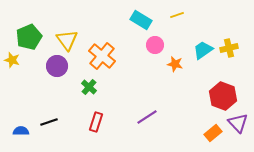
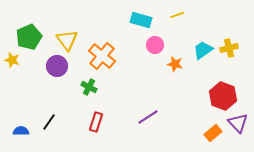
cyan rectangle: rotated 15 degrees counterclockwise
green cross: rotated 14 degrees counterclockwise
purple line: moved 1 px right
black line: rotated 36 degrees counterclockwise
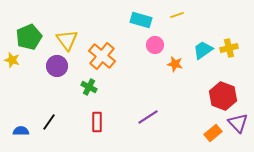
red rectangle: moved 1 px right; rotated 18 degrees counterclockwise
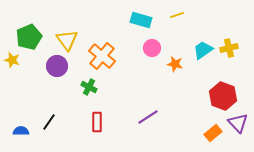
pink circle: moved 3 px left, 3 px down
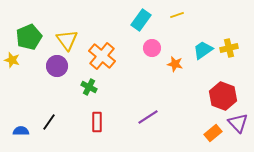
cyan rectangle: rotated 70 degrees counterclockwise
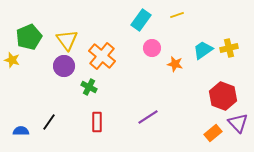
purple circle: moved 7 px right
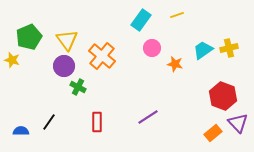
green cross: moved 11 px left
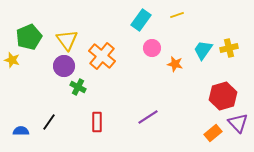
cyan trapezoid: rotated 20 degrees counterclockwise
red hexagon: rotated 24 degrees clockwise
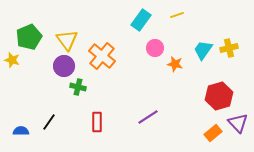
pink circle: moved 3 px right
green cross: rotated 14 degrees counterclockwise
red hexagon: moved 4 px left
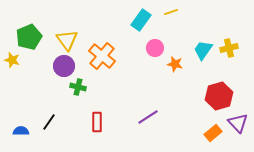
yellow line: moved 6 px left, 3 px up
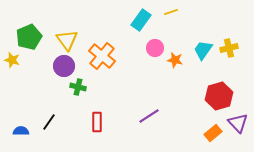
orange star: moved 4 px up
purple line: moved 1 px right, 1 px up
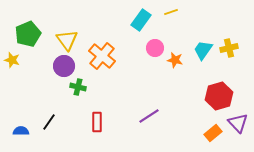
green pentagon: moved 1 px left, 3 px up
